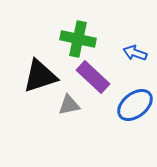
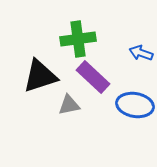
green cross: rotated 20 degrees counterclockwise
blue arrow: moved 6 px right
blue ellipse: rotated 48 degrees clockwise
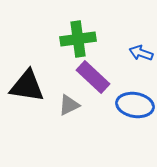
black triangle: moved 13 px left, 10 px down; rotated 27 degrees clockwise
gray triangle: rotated 15 degrees counterclockwise
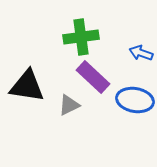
green cross: moved 3 px right, 2 px up
blue ellipse: moved 5 px up
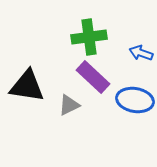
green cross: moved 8 px right
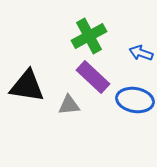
green cross: moved 1 px up; rotated 20 degrees counterclockwise
gray triangle: rotated 20 degrees clockwise
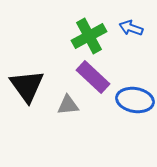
blue arrow: moved 10 px left, 25 px up
black triangle: rotated 45 degrees clockwise
gray triangle: moved 1 px left
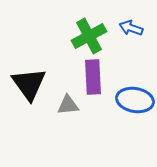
purple rectangle: rotated 44 degrees clockwise
black triangle: moved 2 px right, 2 px up
